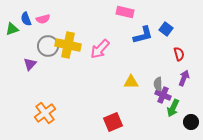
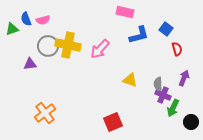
pink semicircle: moved 1 px down
blue L-shape: moved 4 px left
red semicircle: moved 2 px left, 5 px up
purple triangle: rotated 40 degrees clockwise
yellow triangle: moved 1 px left, 2 px up; rotated 21 degrees clockwise
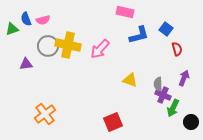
purple triangle: moved 4 px left
orange cross: moved 1 px down
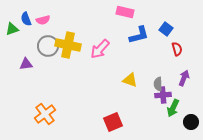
purple cross: rotated 28 degrees counterclockwise
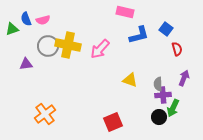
black circle: moved 32 px left, 5 px up
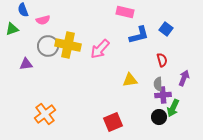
blue semicircle: moved 3 px left, 9 px up
red semicircle: moved 15 px left, 11 px down
yellow triangle: rotated 28 degrees counterclockwise
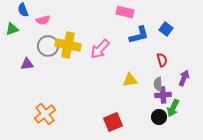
purple triangle: moved 1 px right
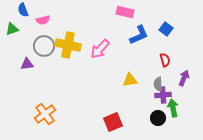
blue L-shape: rotated 10 degrees counterclockwise
gray circle: moved 4 px left
red semicircle: moved 3 px right
green arrow: rotated 144 degrees clockwise
black circle: moved 1 px left, 1 px down
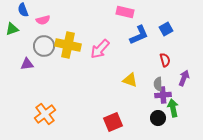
blue square: rotated 24 degrees clockwise
yellow triangle: rotated 28 degrees clockwise
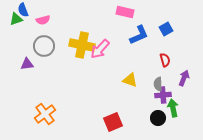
green triangle: moved 4 px right, 10 px up
yellow cross: moved 14 px right
